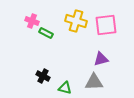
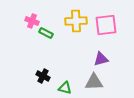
yellow cross: rotated 20 degrees counterclockwise
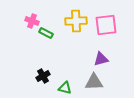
black cross: rotated 32 degrees clockwise
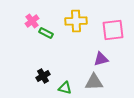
pink cross: rotated 32 degrees clockwise
pink square: moved 7 px right, 5 px down
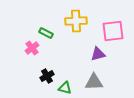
pink cross: moved 27 px down
pink square: moved 1 px down
purple triangle: moved 3 px left, 5 px up
black cross: moved 4 px right
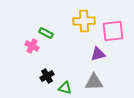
yellow cross: moved 8 px right
pink cross: moved 2 px up; rotated 24 degrees counterclockwise
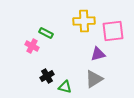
gray triangle: moved 3 px up; rotated 30 degrees counterclockwise
green triangle: moved 1 px up
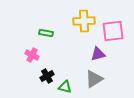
green rectangle: rotated 16 degrees counterclockwise
pink cross: moved 9 px down
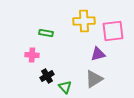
pink cross: rotated 24 degrees counterclockwise
green triangle: rotated 32 degrees clockwise
